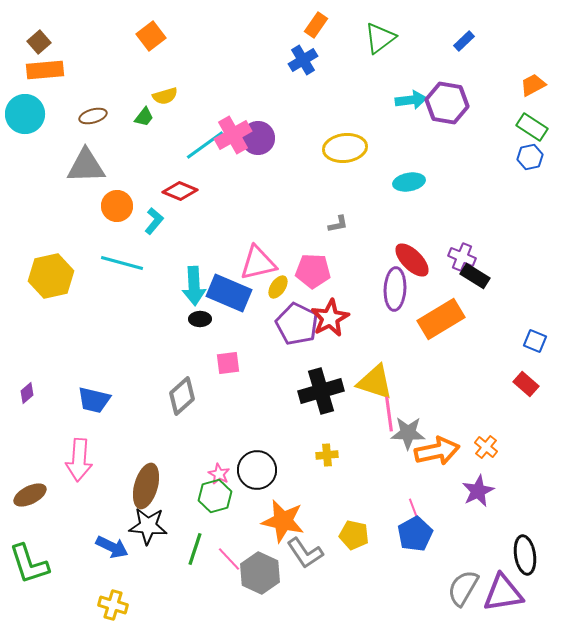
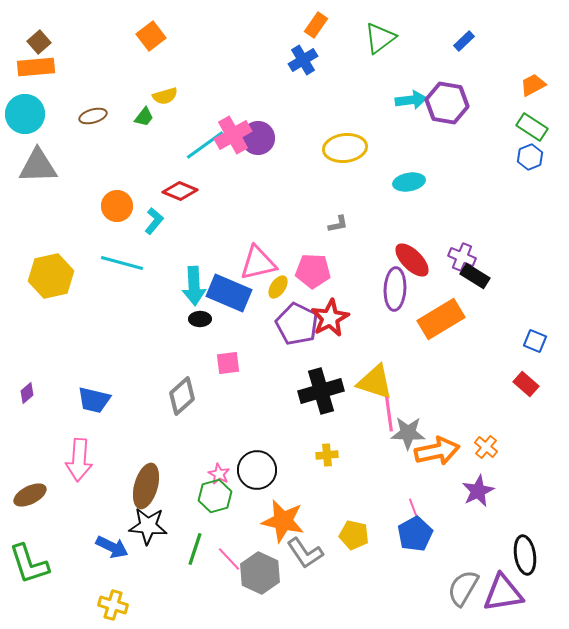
orange rectangle at (45, 70): moved 9 px left, 3 px up
blue hexagon at (530, 157): rotated 10 degrees counterclockwise
gray triangle at (86, 166): moved 48 px left
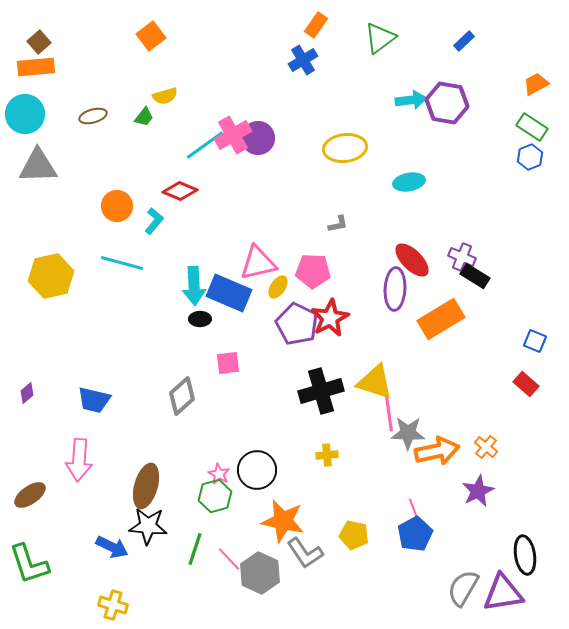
orange trapezoid at (533, 85): moved 3 px right, 1 px up
brown ellipse at (30, 495): rotated 8 degrees counterclockwise
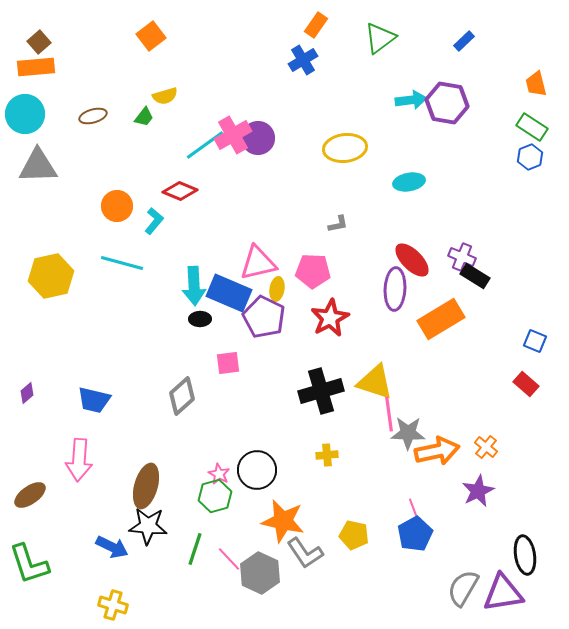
orange trapezoid at (536, 84): rotated 76 degrees counterclockwise
yellow ellipse at (278, 287): moved 1 px left, 2 px down; rotated 25 degrees counterclockwise
purple pentagon at (297, 324): moved 33 px left, 7 px up
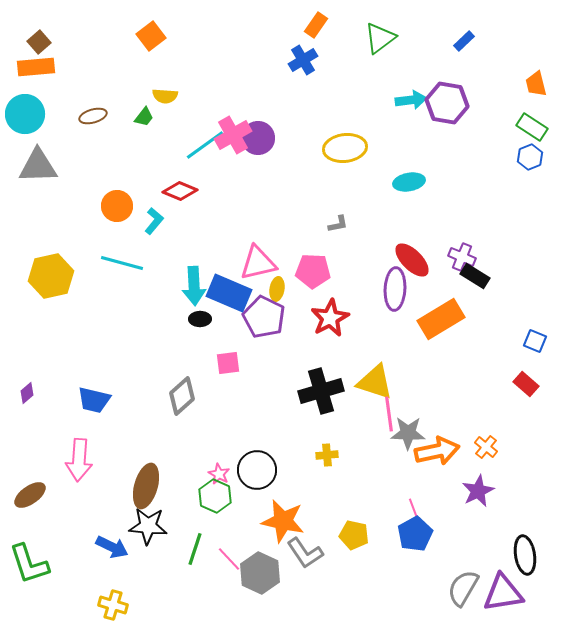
yellow semicircle at (165, 96): rotated 20 degrees clockwise
green hexagon at (215, 496): rotated 20 degrees counterclockwise
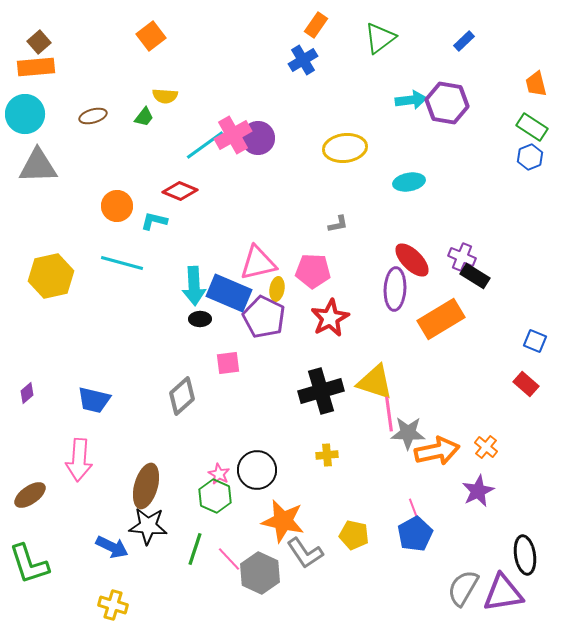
cyan L-shape at (154, 221): rotated 116 degrees counterclockwise
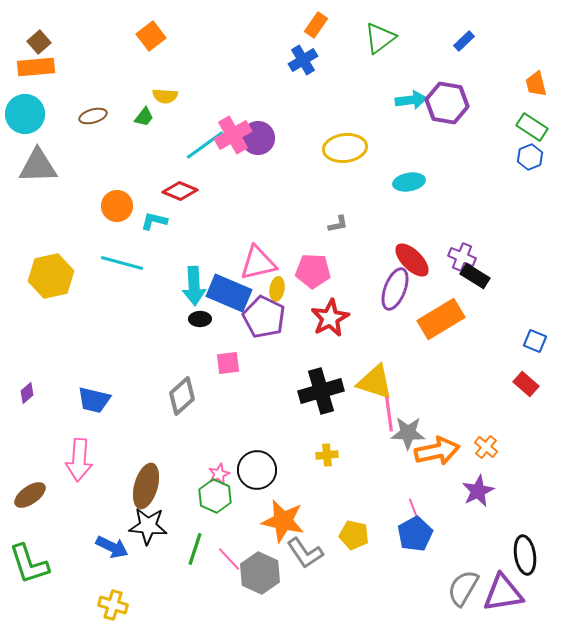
purple ellipse at (395, 289): rotated 18 degrees clockwise
pink star at (219, 474): rotated 20 degrees clockwise
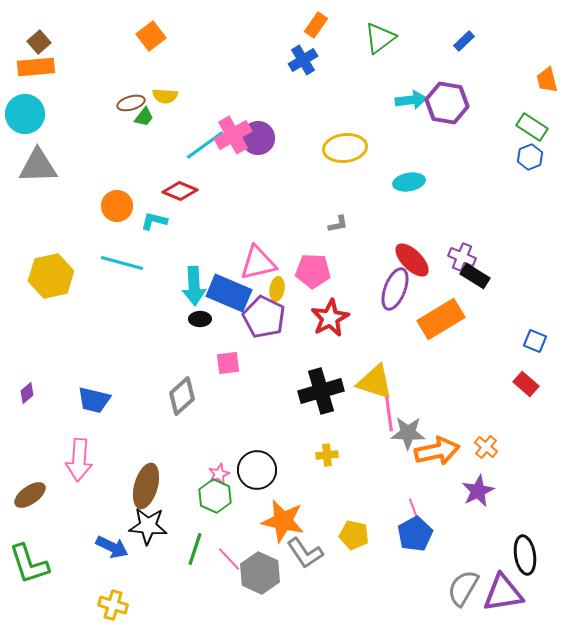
orange trapezoid at (536, 84): moved 11 px right, 4 px up
brown ellipse at (93, 116): moved 38 px right, 13 px up
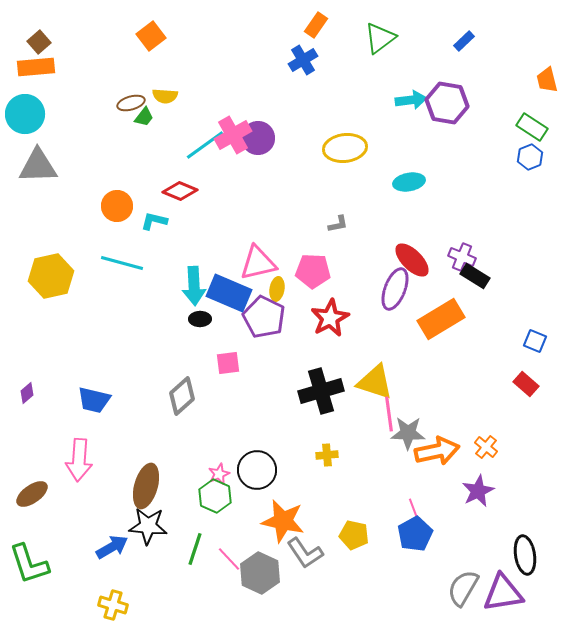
brown ellipse at (30, 495): moved 2 px right, 1 px up
blue arrow at (112, 547): rotated 56 degrees counterclockwise
